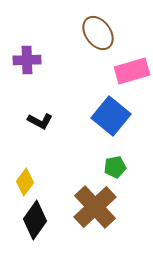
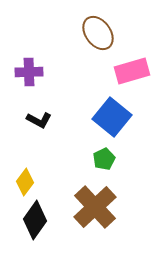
purple cross: moved 2 px right, 12 px down
blue square: moved 1 px right, 1 px down
black L-shape: moved 1 px left, 1 px up
green pentagon: moved 11 px left, 8 px up; rotated 15 degrees counterclockwise
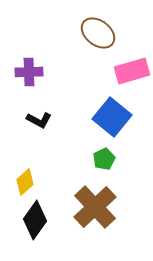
brown ellipse: rotated 16 degrees counterclockwise
yellow diamond: rotated 12 degrees clockwise
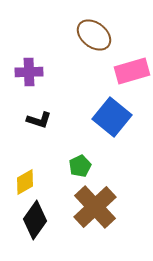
brown ellipse: moved 4 px left, 2 px down
black L-shape: rotated 10 degrees counterclockwise
green pentagon: moved 24 px left, 7 px down
yellow diamond: rotated 12 degrees clockwise
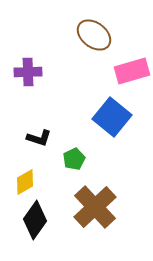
purple cross: moved 1 px left
black L-shape: moved 18 px down
green pentagon: moved 6 px left, 7 px up
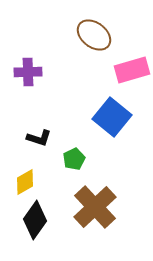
pink rectangle: moved 1 px up
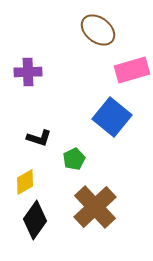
brown ellipse: moved 4 px right, 5 px up
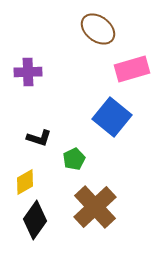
brown ellipse: moved 1 px up
pink rectangle: moved 1 px up
